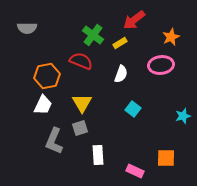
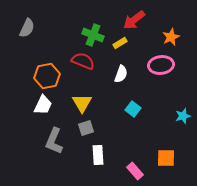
gray semicircle: rotated 66 degrees counterclockwise
green cross: rotated 15 degrees counterclockwise
red semicircle: moved 2 px right
gray square: moved 6 px right
pink rectangle: rotated 24 degrees clockwise
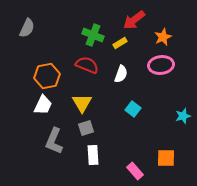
orange star: moved 8 px left
red semicircle: moved 4 px right, 4 px down
white rectangle: moved 5 px left
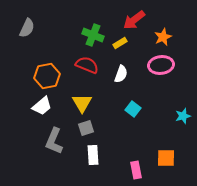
white trapezoid: moved 1 px left, 1 px down; rotated 25 degrees clockwise
pink rectangle: moved 1 px right, 1 px up; rotated 30 degrees clockwise
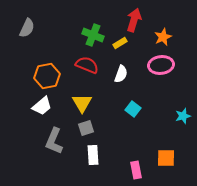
red arrow: rotated 145 degrees clockwise
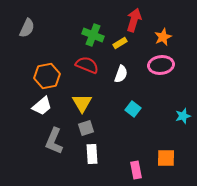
white rectangle: moved 1 px left, 1 px up
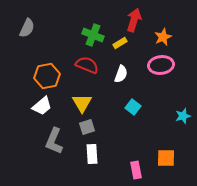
cyan square: moved 2 px up
gray square: moved 1 px right, 1 px up
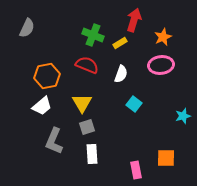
cyan square: moved 1 px right, 3 px up
